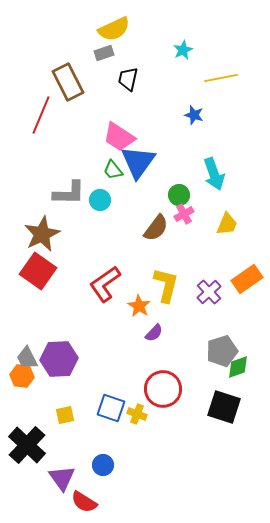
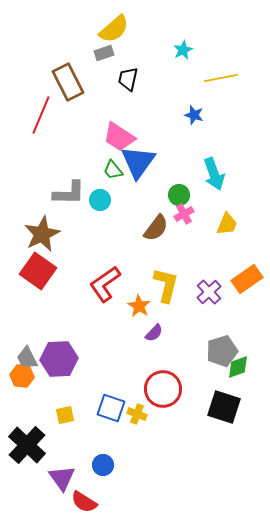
yellow semicircle: rotated 16 degrees counterclockwise
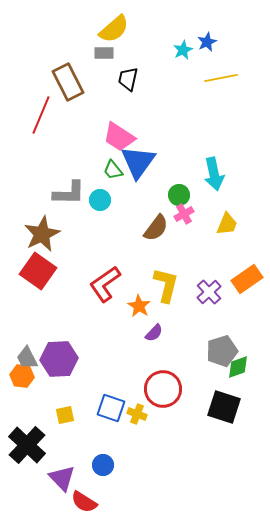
gray rectangle: rotated 18 degrees clockwise
blue star: moved 13 px right, 73 px up; rotated 30 degrees clockwise
cyan arrow: rotated 8 degrees clockwise
purple triangle: rotated 8 degrees counterclockwise
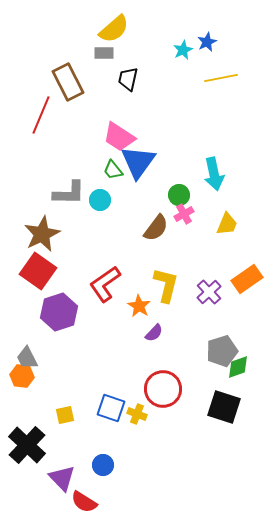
purple hexagon: moved 47 px up; rotated 15 degrees counterclockwise
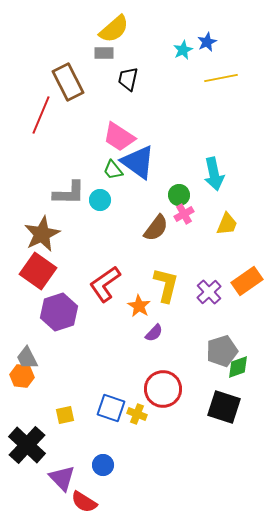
blue triangle: rotated 30 degrees counterclockwise
orange rectangle: moved 2 px down
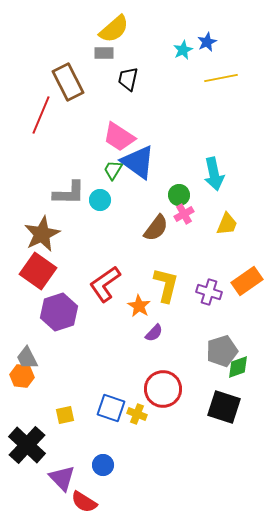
green trapezoid: rotated 70 degrees clockwise
purple cross: rotated 30 degrees counterclockwise
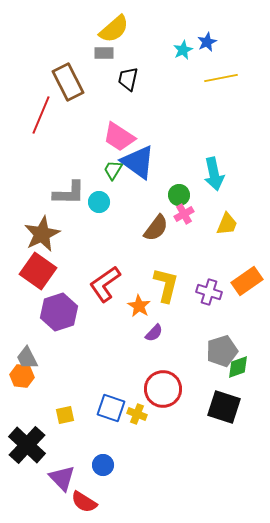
cyan circle: moved 1 px left, 2 px down
